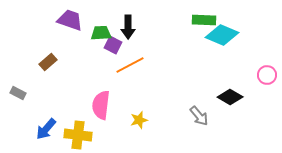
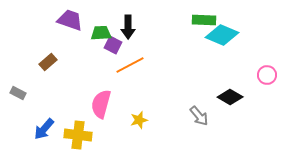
pink semicircle: moved 1 px up; rotated 8 degrees clockwise
blue arrow: moved 2 px left
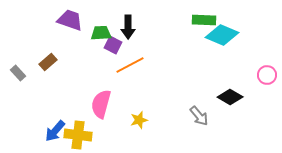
gray rectangle: moved 20 px up; rotated 21 degrees clockwise
blue arrow: moved 11 px right, 2 px down
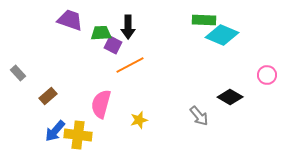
brown rectangle: moved 34 px down
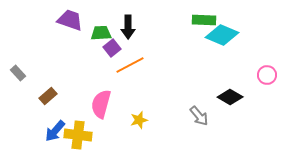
purple square: moved 1 px left, 3 px down; rotated 24 degrees clockwise
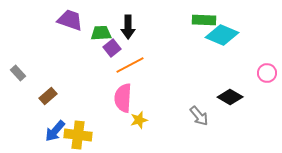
pink circle: moved 2 px up
pink semicircle: moved 22 px right, 6 px up; rotated 12 degrees counterclockwise
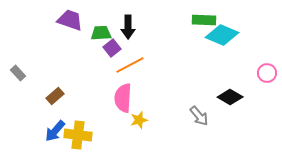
brown rectangle: moved 7 px right
